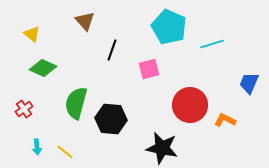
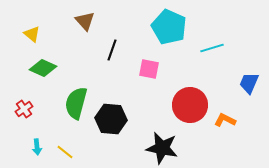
cyan line: moved 4 px down
pink square: rotated 25 degrees clockwise
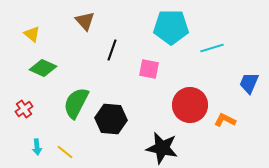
cyan pentagon: moved 2 px right; rotated 24 degrees counterclockwise
green semicircle: rotated 12 degrees clockwise
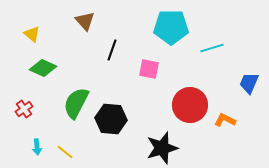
black star: rotated 28 degrees counterclockwise
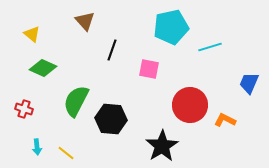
cyan pentagon: rotated 12 degrees counterclockwise
cyan line: moved 2 px left, 1 px up
green semicircle: moved 2 px up
red cross: rotated 36 degrees counterclockwise
black star: moved 2 px up; rotated 16 degrees counterclockwise
yellow line: moved 1 px right, 1 px down
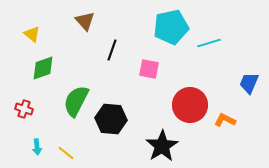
cyan line: moved 1 px left, 4 px up
green diamond: rotated 44 degrees counterclockwise
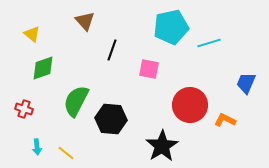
blue trapezoid: moved 3 px left
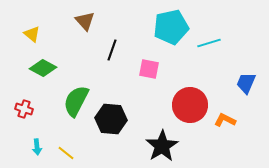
green diamond: rotated 48 degrees clockwise
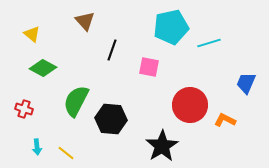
pink square: moved 2 px up
